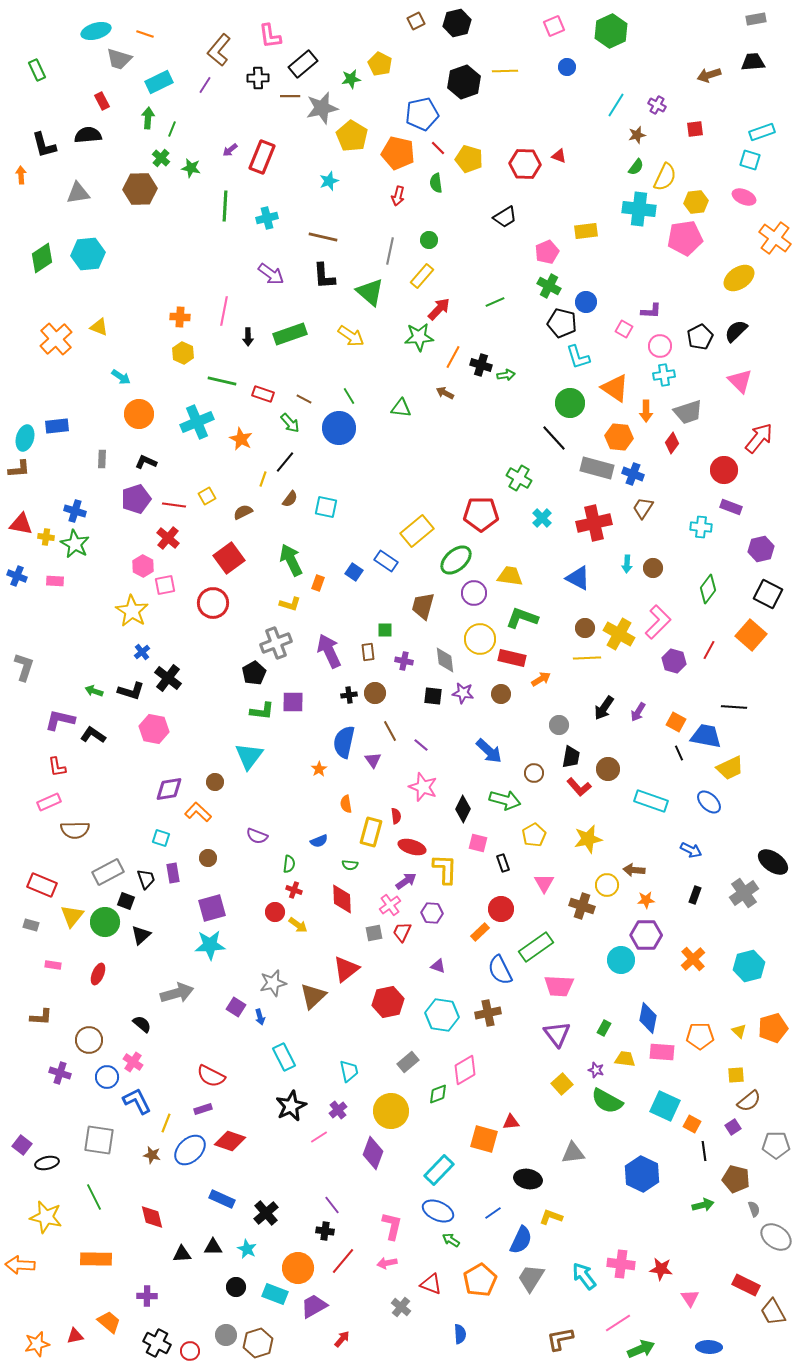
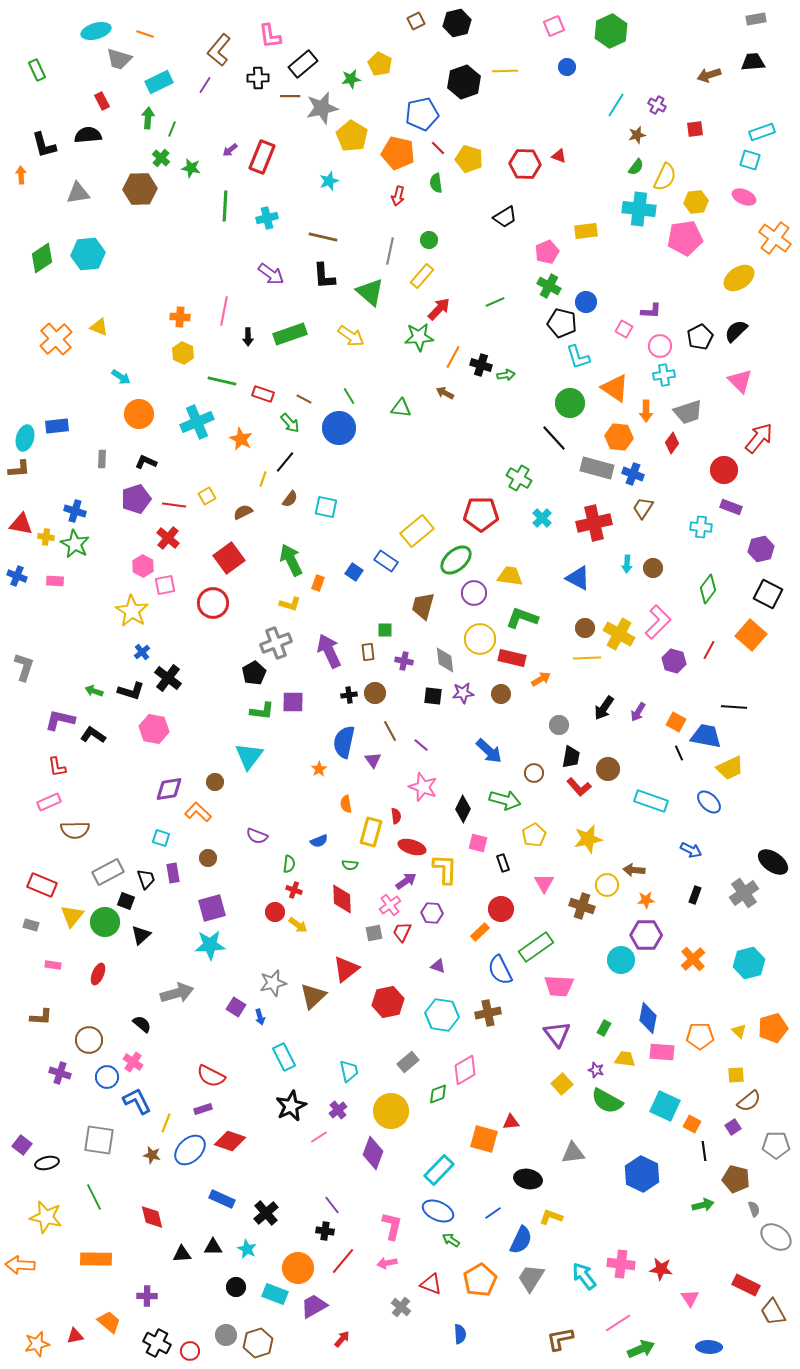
purple star at (463, 693): rotated 15 degrees counterclockwise
cyan hexagon at (749, 966): moved 3 px up
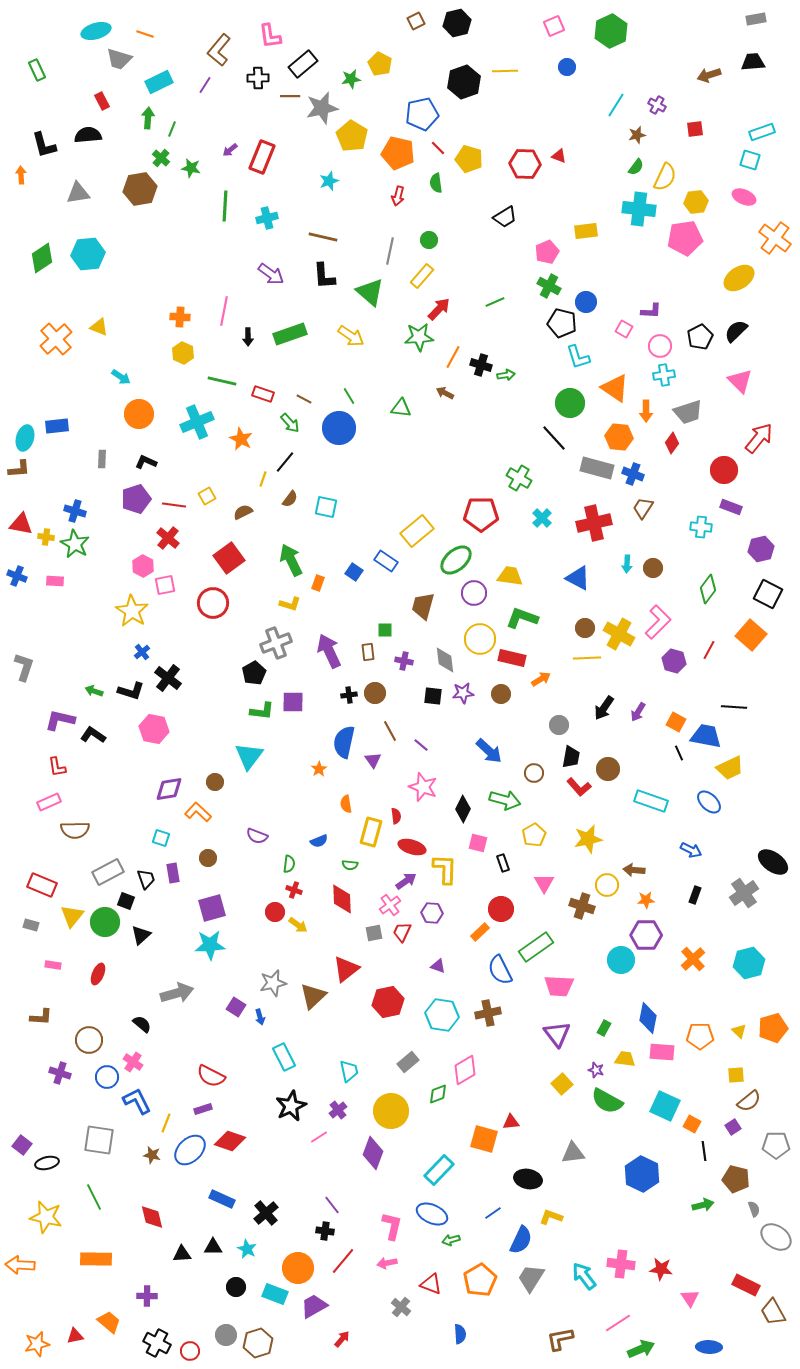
brown hexagon at (140, 189): rotated 8 degrees counterclockwise
blue ellipse at (438, 1211): moved 6 px left, 3 px down
green arrow at (451, 1240): rotated 48 degrees counterclockwise
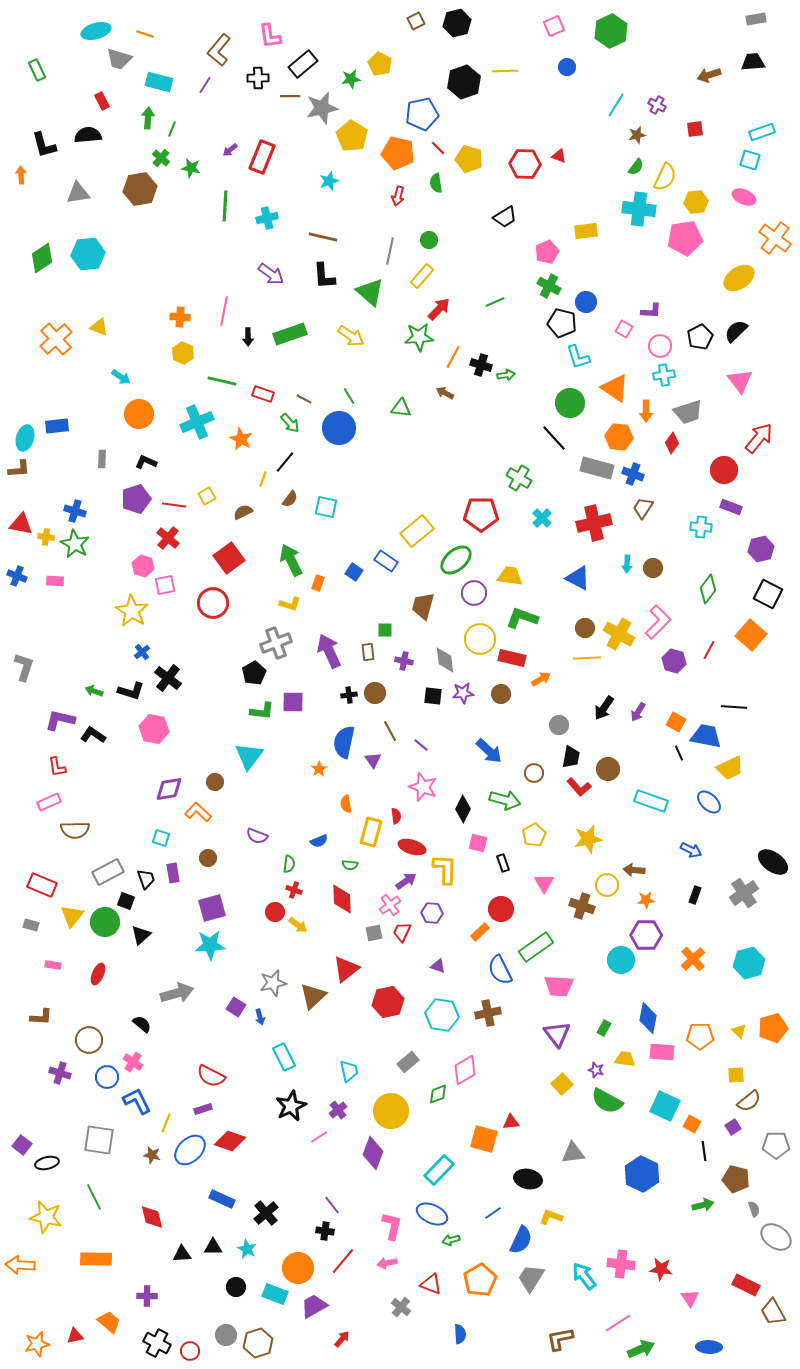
cyan rectangle at (159, 82): rotated 40 degrees clockwise
pink triangle at (740, 381): rotated 8 degrees clockwise
pink hexagon at (143, 566): rotated 10 degrees counterclockwise
